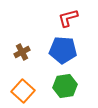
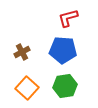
orange square: moved 4 px right, 3 px up
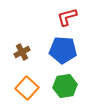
red L-shape: moved 1 px left, 1 px up
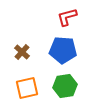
brown cross: rotated 21 degrees counterclockwise
orange square: rotated 35 degrees clockwise
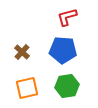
green hexagon: moved 2 px right
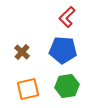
red L-shape: rotated 30 degrees counterclockwise
orange square: moved 1 px right, 1 px down
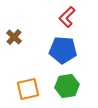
brown cross: moved 8 px left, 15 px up
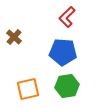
blue pentagon: moved 2 px down
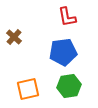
red L-shape: rotated 55 degrees counterclockwise
blue pentagon: rotated 12 degrees counterclockwise
green hexagon: moved 2 px right
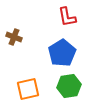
brown cross: rotated 21 degrees counterclockwise
blue pentagon: moved 1 px left, 1 px down; rotated 24 degrees counterclockwise
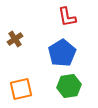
brown cross: moved 1 px right, 2 px down; rotated 35 degrees clockwise
orange square: moved 7 px left
